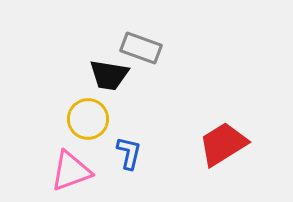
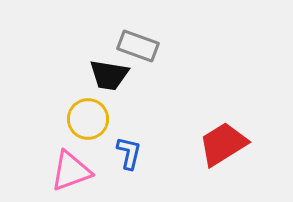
gray rectangle: moved 3 px left, 2 px up
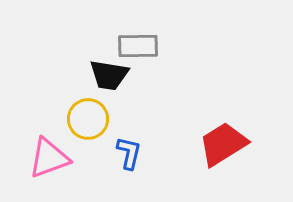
gray rectangle: rotated 21 degrees counterclockwise
pink triangle: moved 22 px left, 13 px up
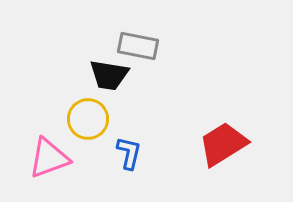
gray rectangle: rotated 12 degrees clockwise
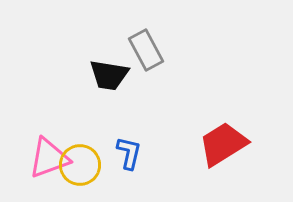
gray rectangle: moved 8 px right, 4 px down; rotated 51 degrees clockwise
yellow circle: moved 8 px left, 46 px down
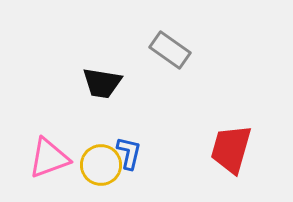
gray rectangle: moved 24 px right; rotated 27 degrees counterclockwise
black trapezoid: moved 7 px left, 8 px down
red trapezoid: moved 8 px right, 5 px down; rotated 42 degrees counterclockwise
yellow circle: moved 21 px right
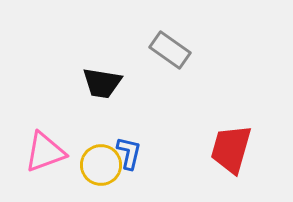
pink triangle: moved 4 px left, 6 px up
